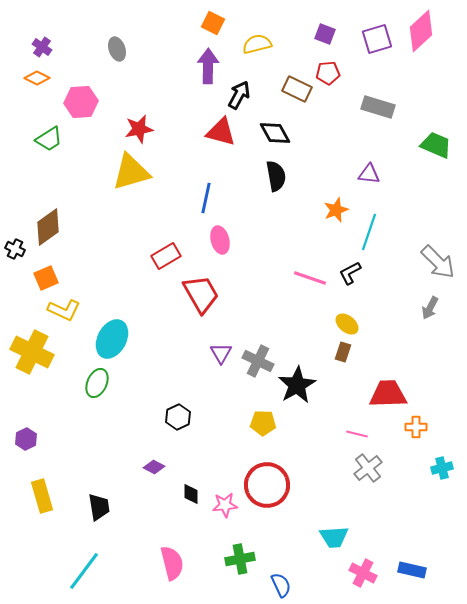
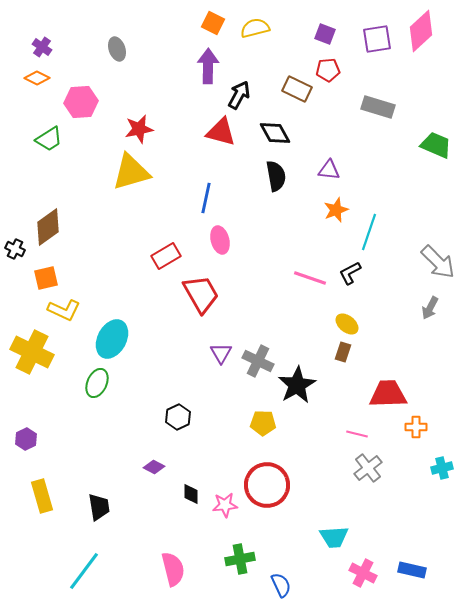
purple square at (377, 39): rotated 8 degrees clockwise
yellow semicircle at (257, 44): moved 2 px left, 16 px up
red pentagon at (328, 73): moved 3 px up
purple triangle at (369, 174): moved 40 px left, 4 px up
orange square at (46, 278): rotated 10 degrees clockwise
pink semicircle at (172, 563): moved 1 px right, 6 px down
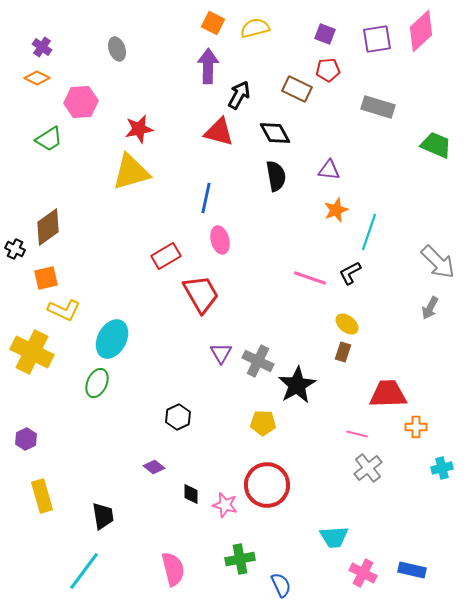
red triangle at (221, 132): moved 2 px left
purple diamond at (154, 467): rotated 10 degrees clockwise
pink star at (225, 505): rotated 20 degrees clockwise
black trapezoid at (99, 507): moved 4 px right, 9 px down
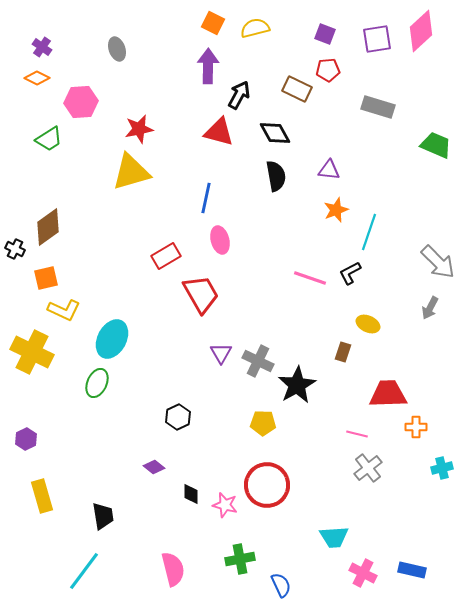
yellow ellipse at (347, 324): moved 21 px right; rotated 15 degrees counterclockwise
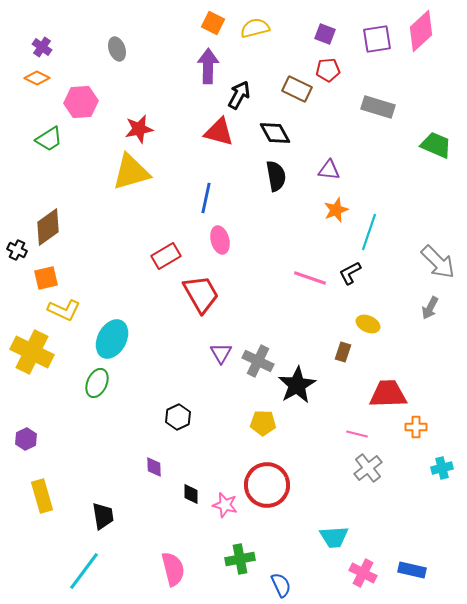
black cross at (15, 249): moved 2 px right, 1 px down
purple diamond at (154, 467): rotated 50 degrees clockwise
